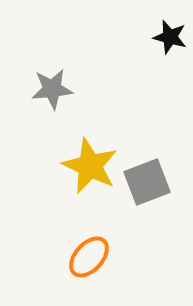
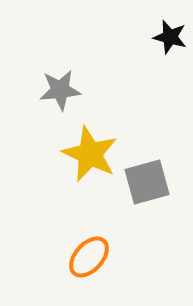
gray star: moved 8 px right, 1 px down
yellow star: moved 12 px up
gray square: rotated 6 degrees clockwise
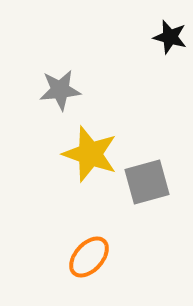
yellow star: rotated 6 degrees counterclockwise
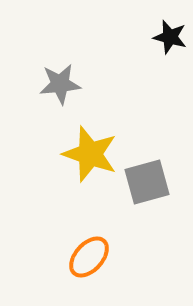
gray star: moved 6 px up
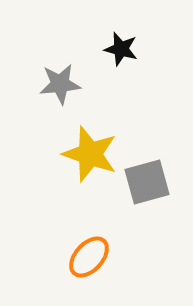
black star: moved 49 px left, 12 px down
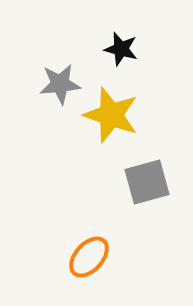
yellow star: moved 21 px right, 39 px up
